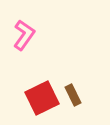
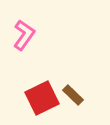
brown rectangle: rotated 20 degrees counterclockwise
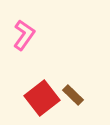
red square: rotated 12 degrees counterclockwise
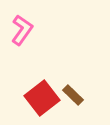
pink L-shape: moved 2 px left, 5 px up
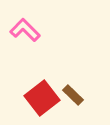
pink L-shape: moved 3 px right; rotated 80 degrees counterclockwise
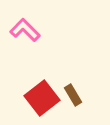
brown rectangle: rotated 15 degrees clockwise
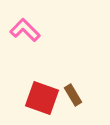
red square: rotated 32 degrees counterclockwise
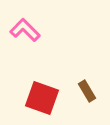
brown rectangle: moved 14 px right, 4 px up
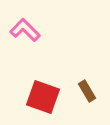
red square: moved 1 px right, 1 px up
